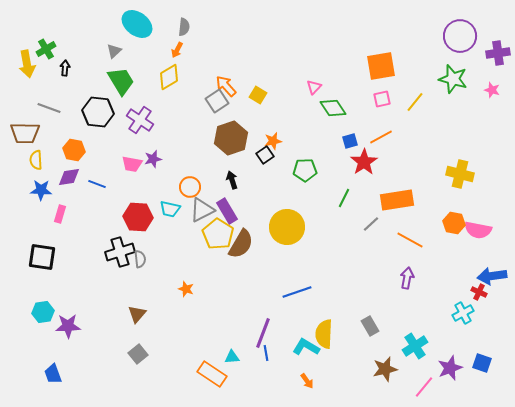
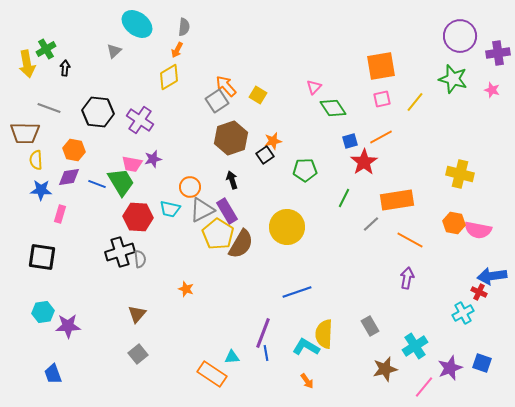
green trapezoid at (121, 81): moved 101 px down
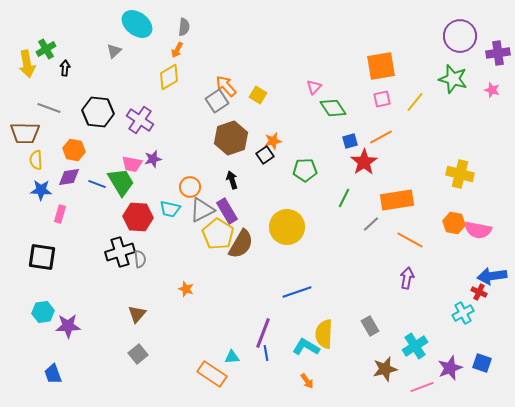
pink line at (424, 387): moved 2 px left; rotated 30 degrees clockwise
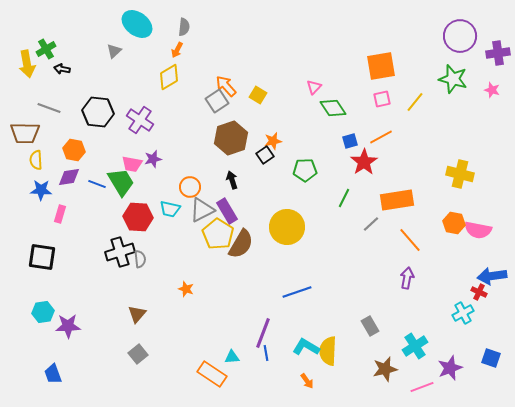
black arrow at (65, 68): moved 3 px left, 1 px down; rotated 84 degrees counterclockwise
orange line at (410, 240): rotated 20 degrees clockwise
yellow semicircle at (324, 334): moved 4 px right, 17 px down
blue square at (482, 363): moved 9 px right, 5 px up
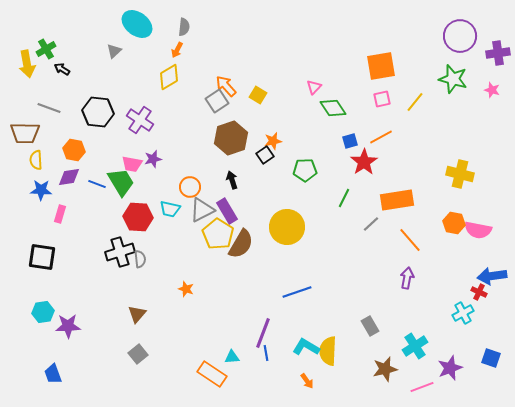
black arrow at (62, 69): rotated 21 degrees clockwise
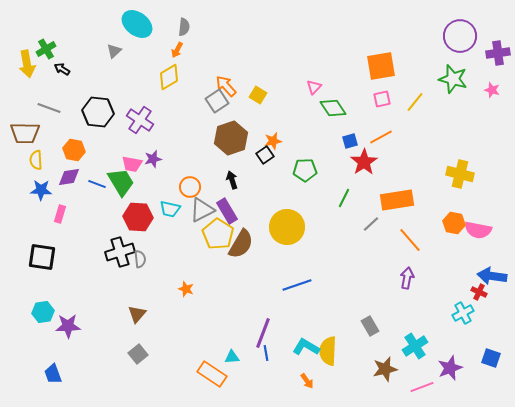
blue arrow at (492, 276): rotated 16 degrees clockwise
blue line at (297, 292): moved 7 px up
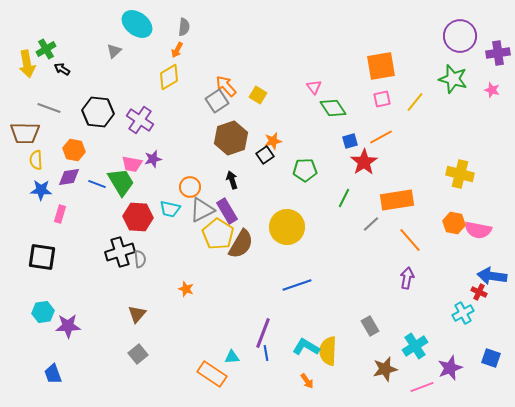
pink triangle at (314, 87): rotated 21 degrees counterclockwise
